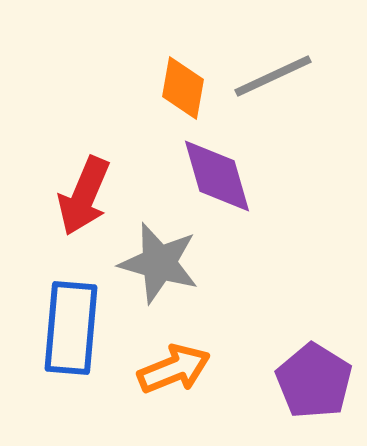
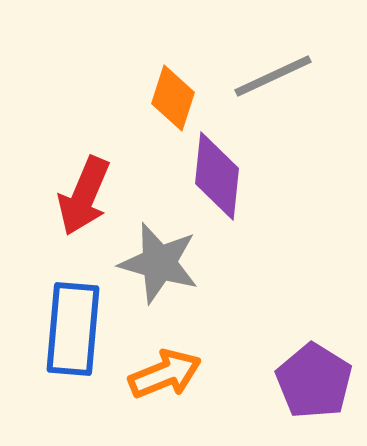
orange diamond: moved 10 px left, 10 px down; rotated 8 degrees clockwise
purple diamond: rotated 22 degrees clockwise
blue rectangle: moved 2 px right, 1 px down
orange arrow: moved 9 px left, 5 px down
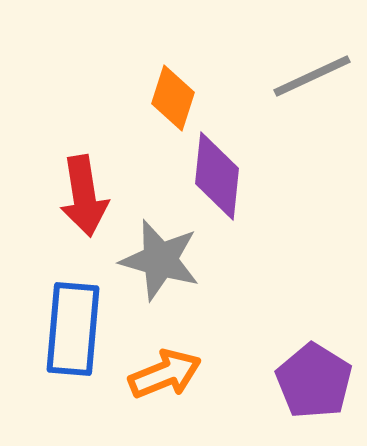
gray line: moved 39 px right
red arrow: rotated 32 degrees counterclockwise
gray star: moved 1 px right, 3 px up
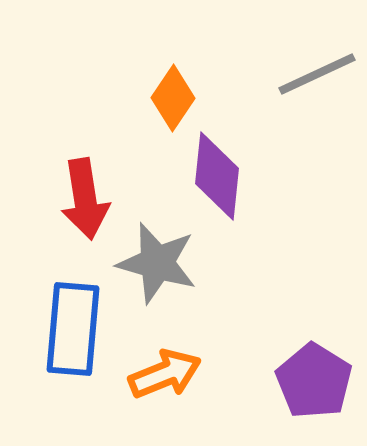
gray line: moved 5 px right, 2 px up
orange diamond: rotated 16 degrees clockwise
red arrow: moved 1 px right, 3 px down
gray star: moved 3 px left, 3 px down
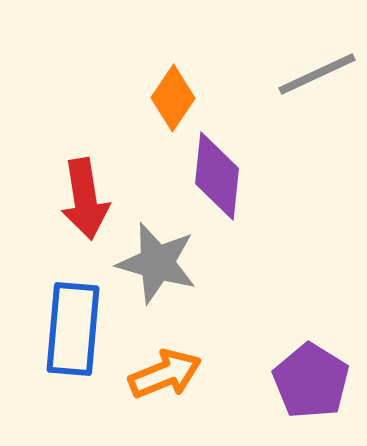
purple pentagon: moved 3 px left
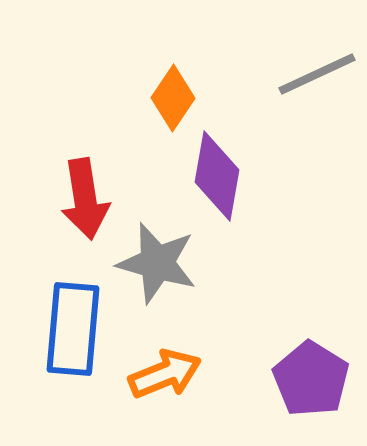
purple diamond: rotated 4 degrees clockwise
purple pentagon: moved 2 px up
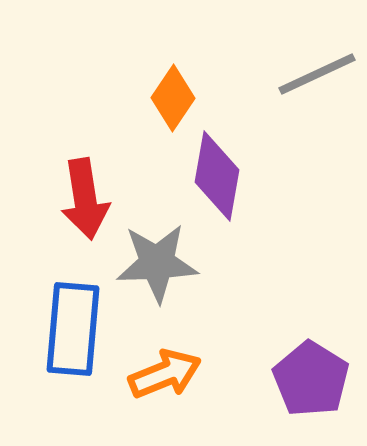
gray star: rotated 18 degrees counterclockwise
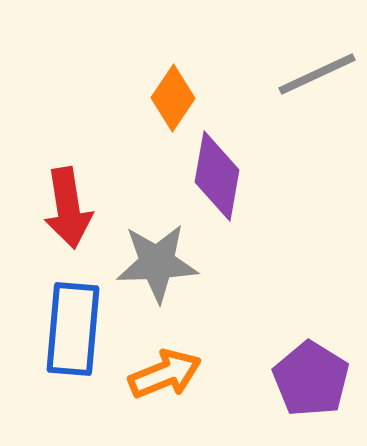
red arrow: moved 17 px left, 9 px down
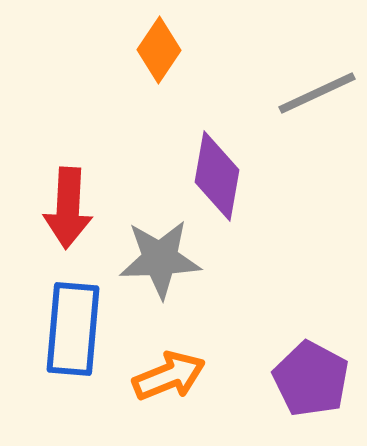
gray line: moved 19 px down
orange diamond: moved 14 px left, 48 px up
red arrow: rotated 12 degrees clockwise
gray star: moved 3 px right, 4 px up
orange arrow: moved 4 px right, 2 px down
purple pentagon: rotated 4 degrees counterclockwise
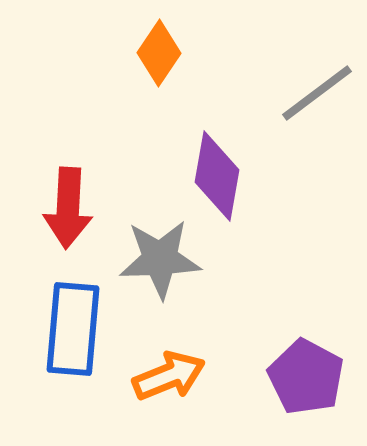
orange diamond: moved 3 px down
gray line: rotated 12 degrees counterclockwise
purple pentagon: moved 5 px left, 2 px up
